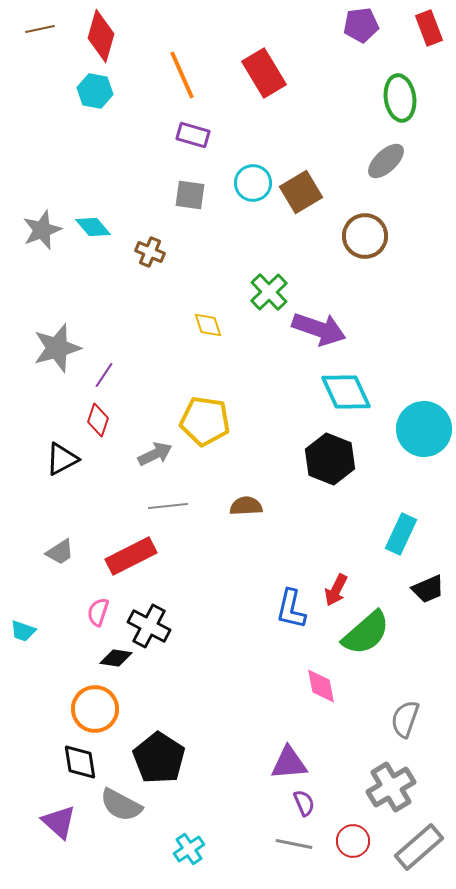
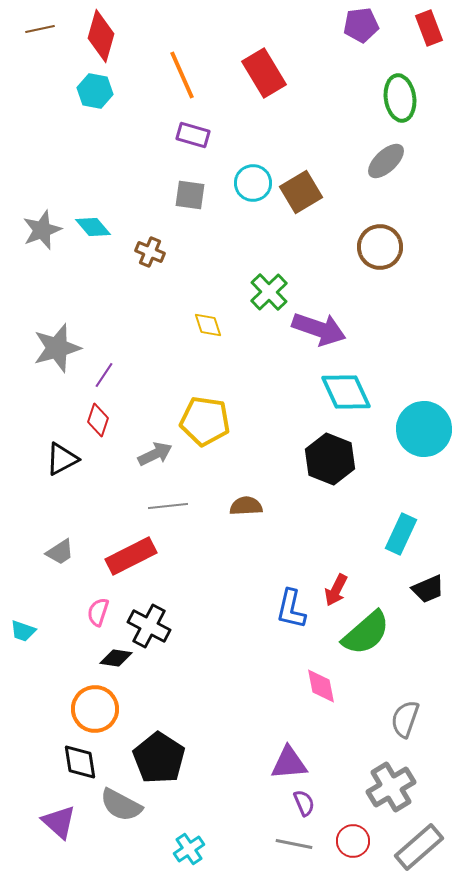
brown circle at (365, 236): moved 15 px right, 11 px down
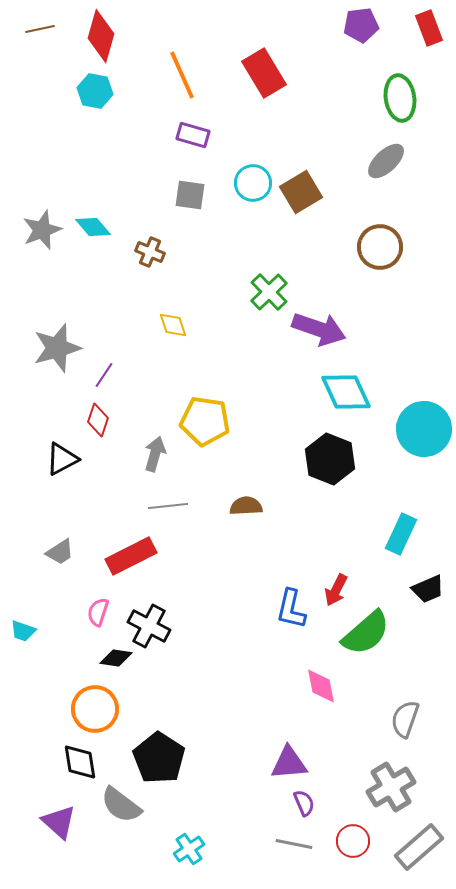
yellow diamond at (208, 325): moved 35 px left
gray arrow at (155, 454): rotated 48 degrees counterclockwise
gray semicircle at (121, 805): rotated 9 degrees clockwise
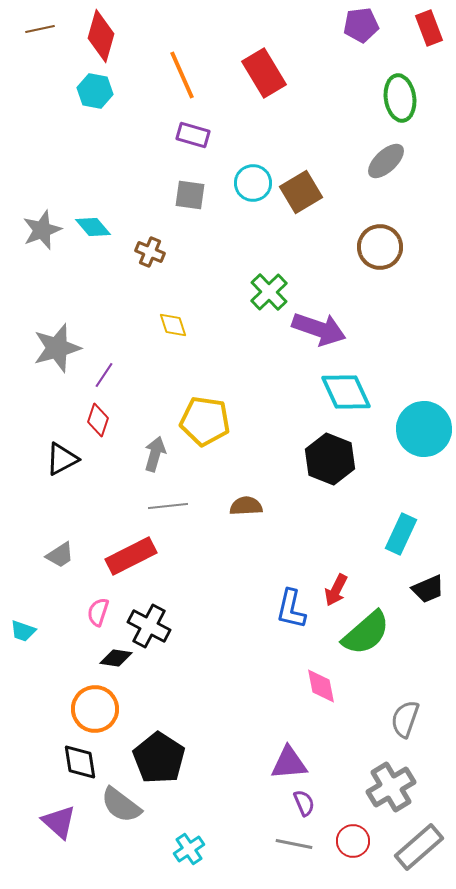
gray trapezoid at (60, 552): moved 3 px down
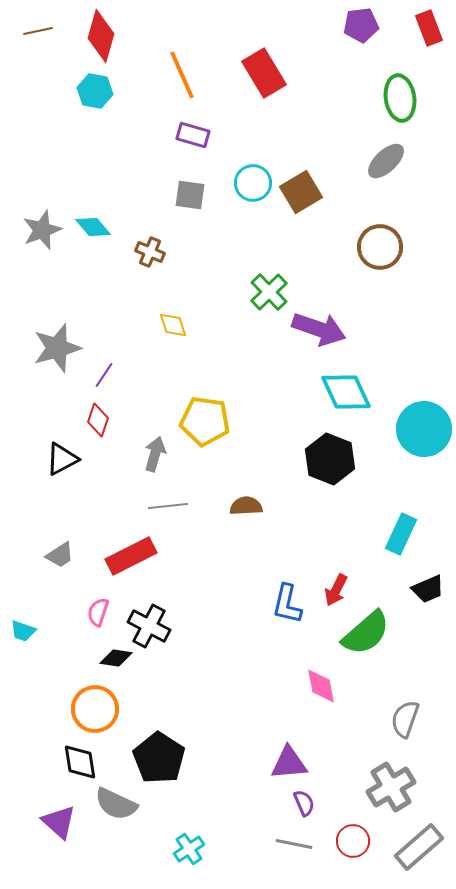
brown line at (40, 29): moved 2 px left, 2 px down
blue L-shape at (291, 609): moved 4 px left, 5 px up
gray semicircle at (121, 805): moved 5 px left, 1 px up; rotated 12 degrees counterclockwise
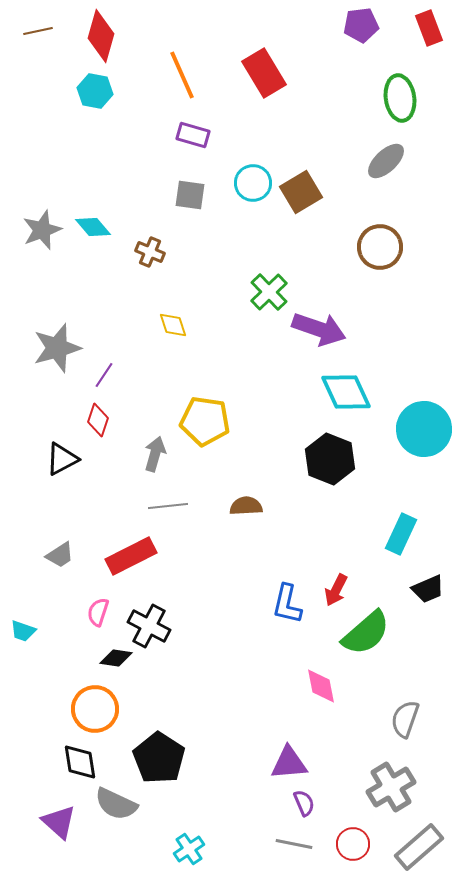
red circle at (353, 841): moved 3 px down
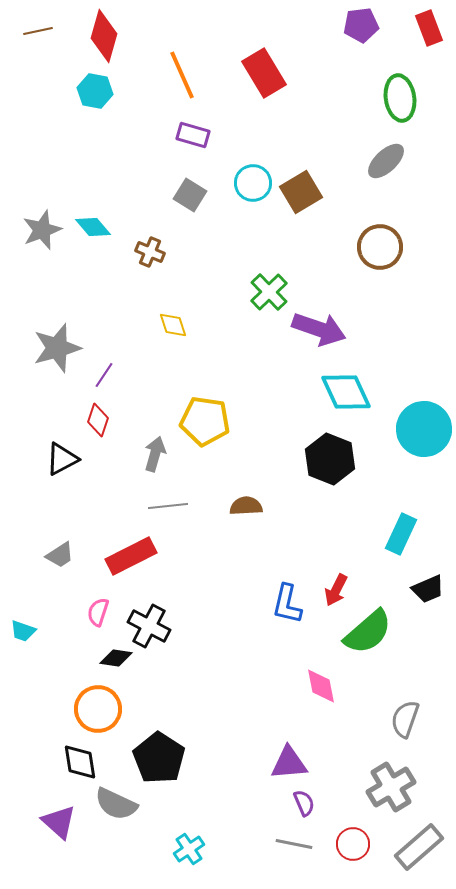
red diamond at (101, 36): moved 3 px right
gray square at (190, 195): rotated 24 degrees clockwise
green semicircle at (366, 633): moved 2 px right, 1 px up
orange circle at (95, 709): moved 3 px right
